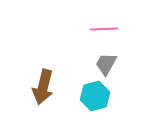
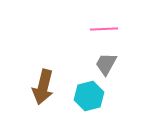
cyan hexagon: moved 6 px left
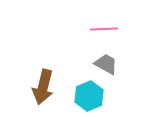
gray trapezoid: rotated 90 degrees clockwise
cyan hexagon: rotated 8 degrees counterclockwise
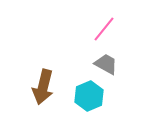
pink line: rotated 48 degrees counterclockwise
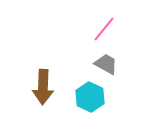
brown arrow: rotated 12 degrees counterclockwise
cyan hexagon: moved 1 px right, 1 px down; rotated 12 degrees counterclockwise
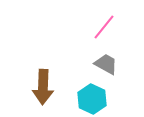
pink line: moved 2 px up
cyan hexagon: moved 2 px right, 2 px down
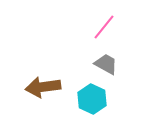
brown arrow: rotated 80 degrees clockwise
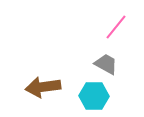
pink line: moved 12 px right
cyan hexagon: moved 2 px right, 3 px up; rotated 24 degrees counterclockwise
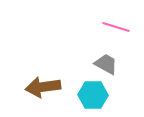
pink line: rotated 68 degrees clockwise
cyan hexagon: moved 1 px left, 1 px up
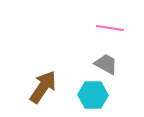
pink line: moved 6 px left, 1 px down; rotated 8 degrees counterclockwise
brown arrow: rotated 132 degrees clockwise
